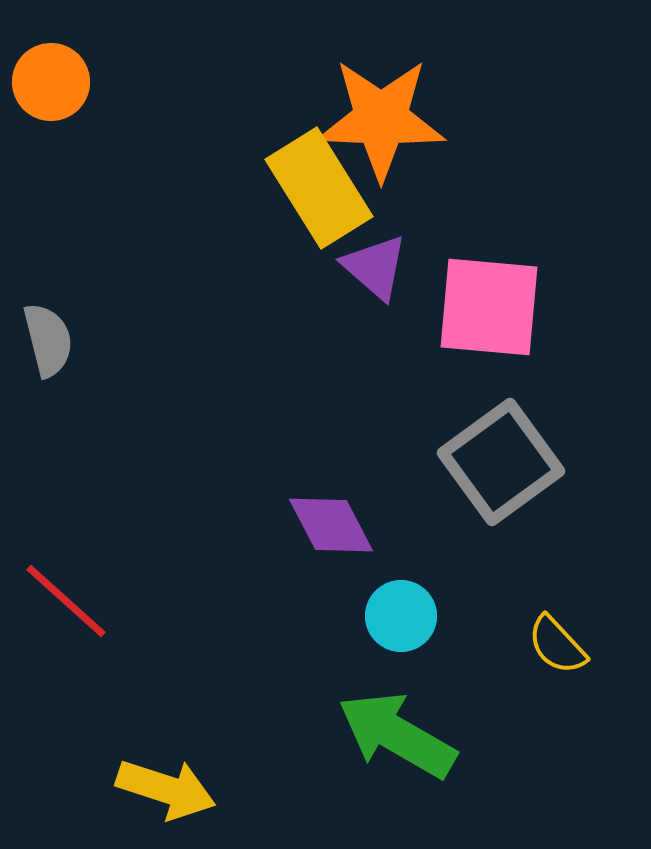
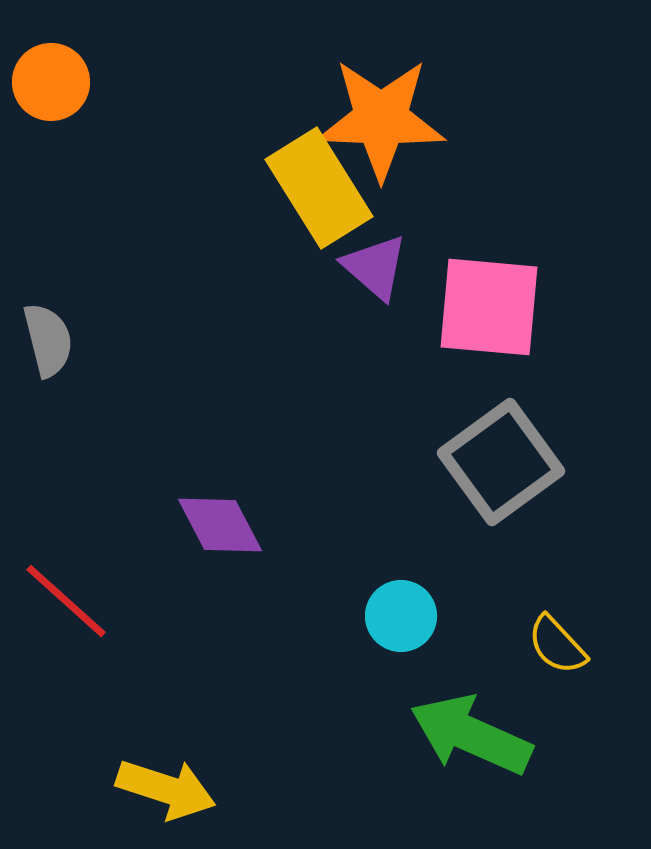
purple diamond: moved 111 px left
green arrow: moved 74 px right; rotated 6 degrees counterclockwise
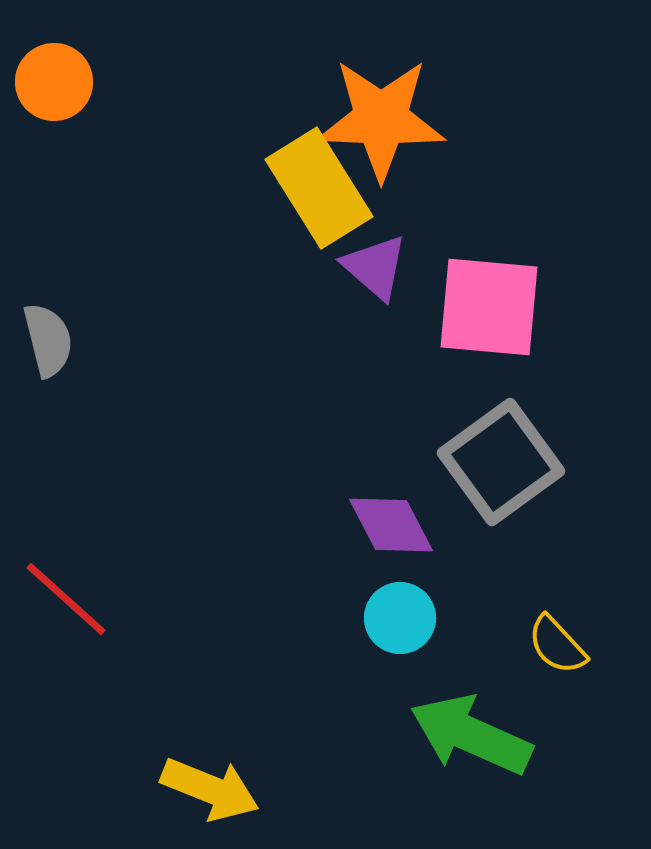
orange circle: moved 3 px right
purple diamond: moved 171 px right
red line: moved 2 px up
cyan circle: moved 1 px left, 2 px down
yellow arrow: moved 44 px right; rotated 4 degrees clockwise
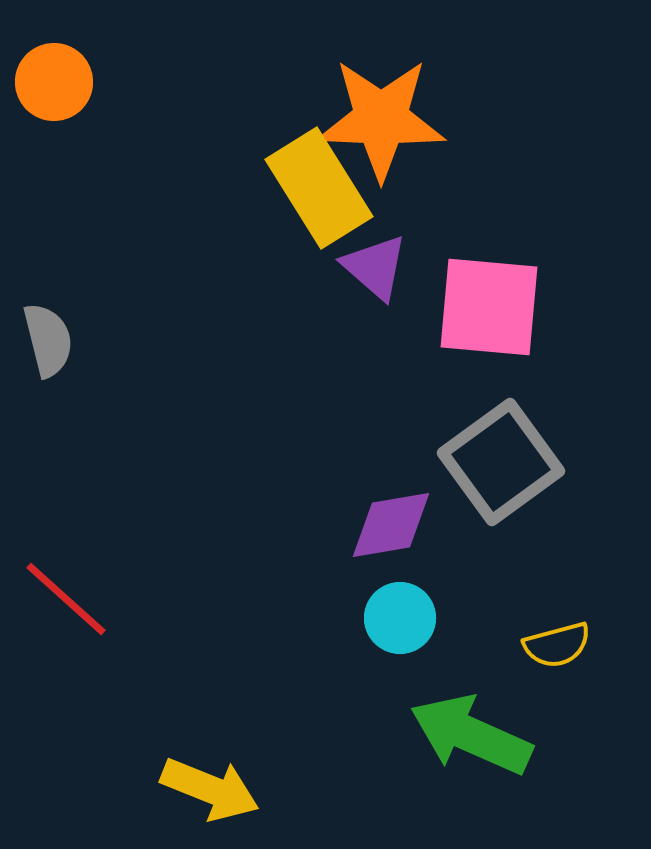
purple diamond: rotated 72 degrees counterclockwise
yellow semicircle: rotated 62 degrees counterclockwise
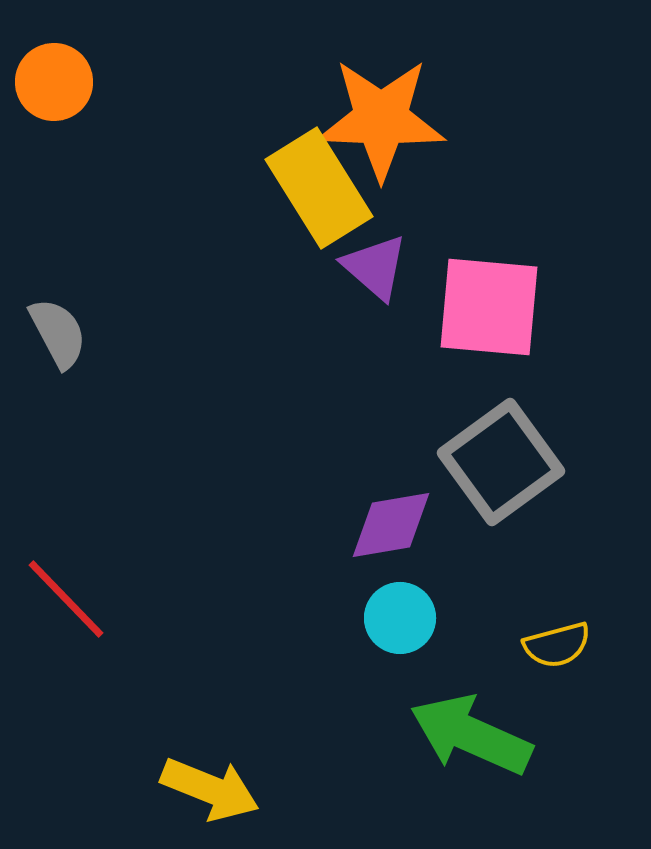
gray semicircle: moved 10 px right, 7 px up; rotated 14 degrees counterclockwise
red line: rotated 4 degrees clockwise
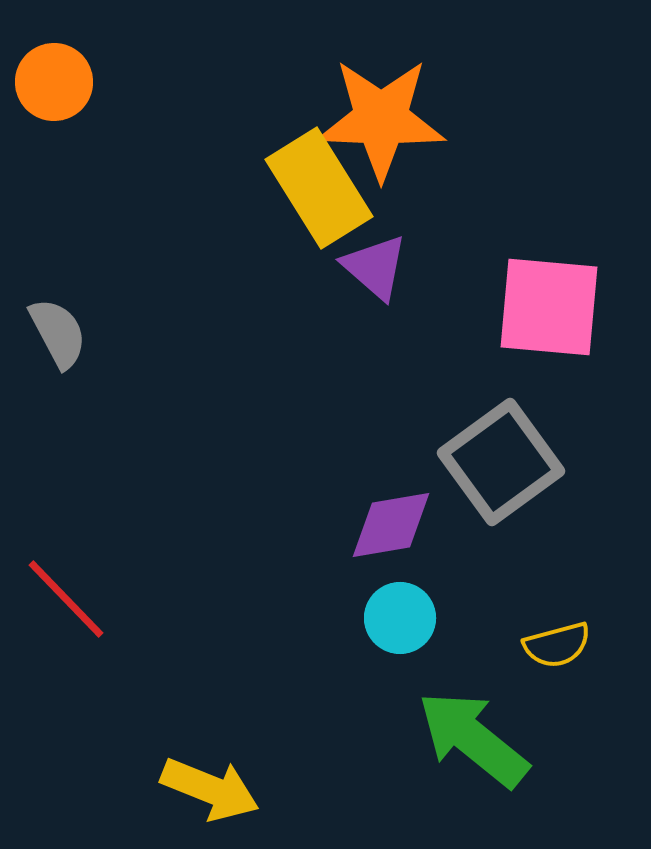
pink square: moved 60 px right
green arrow: moved 2 px right, 4 px down; rotated 15 degrees clockwise
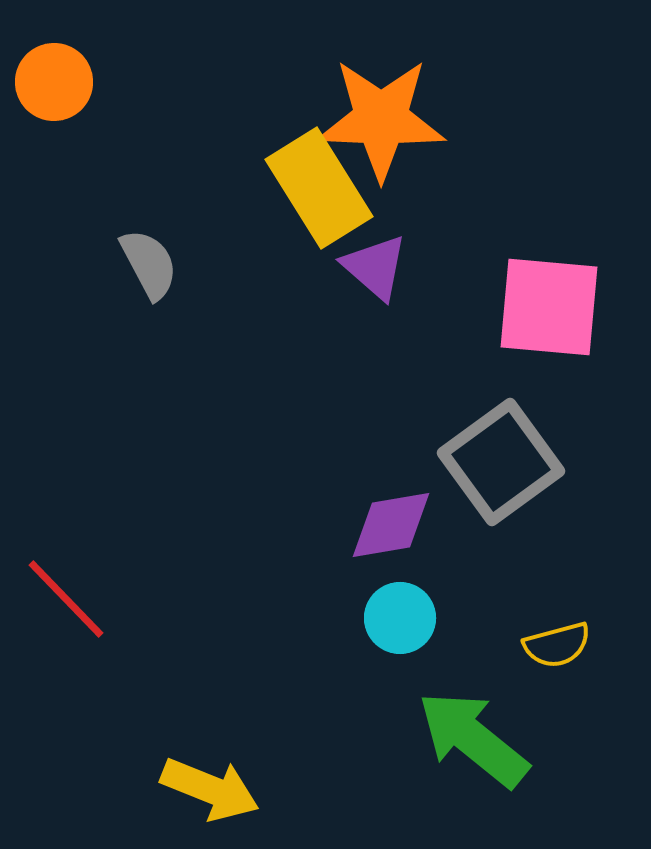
gray semicircle: moved 91 px right, 69 px up
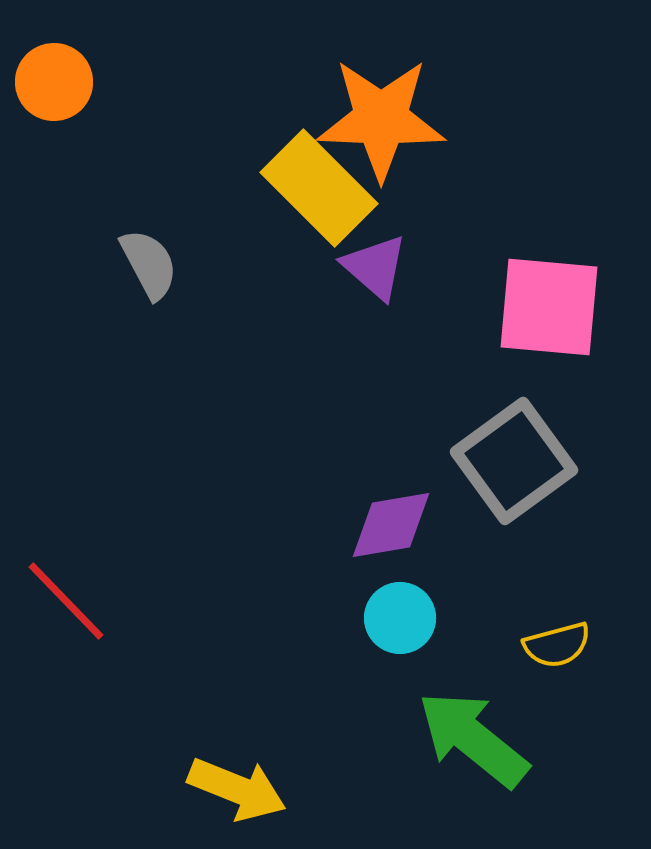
yellow rectangle: rotated 13 degrees counterclockwise
gray square: moved 13 px right, 1 px up
red line: moved 2 px down
yellow arrow: moved 27 px right
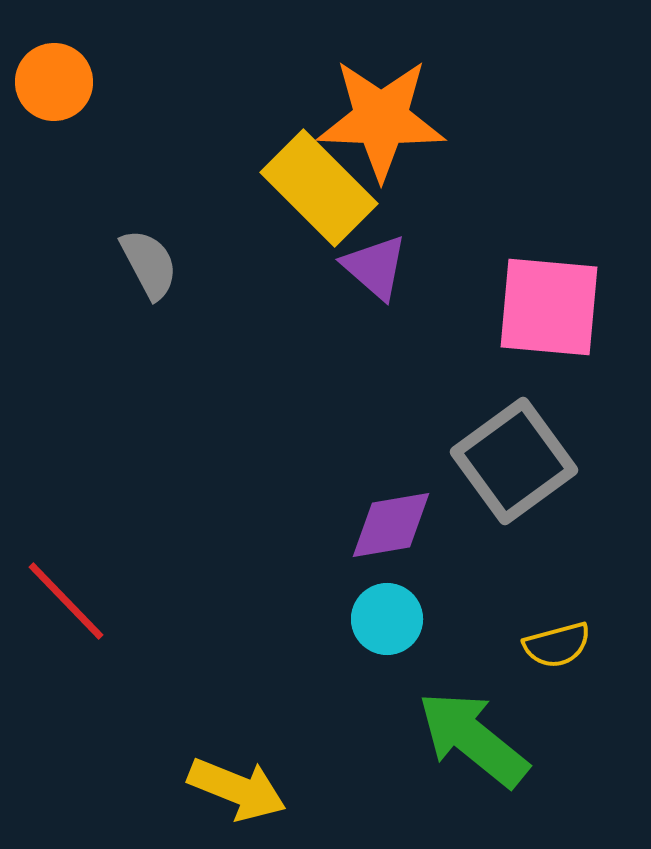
cyan circle: moved 13 px left, 1 px down
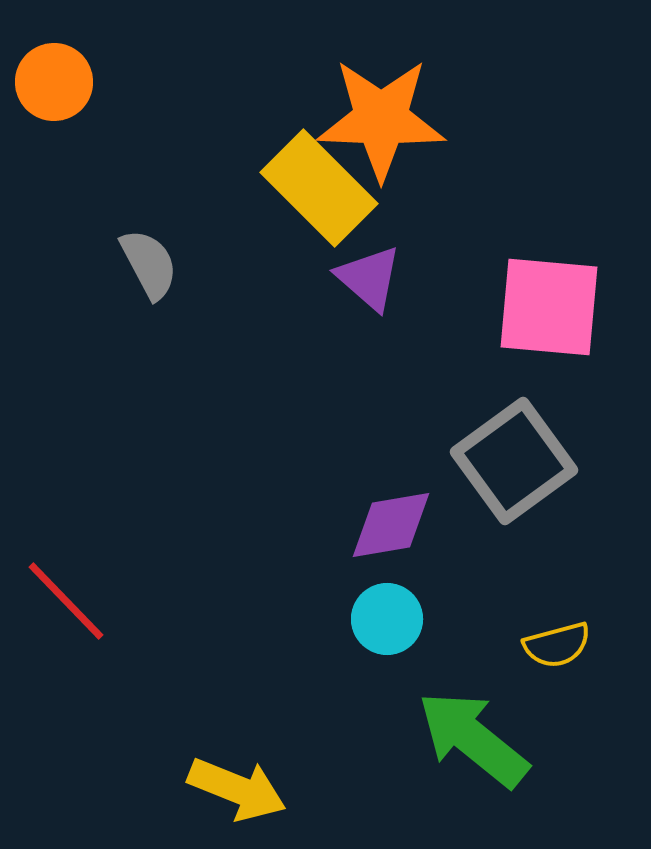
purple triangle: moved 6 px left, 11 px down
